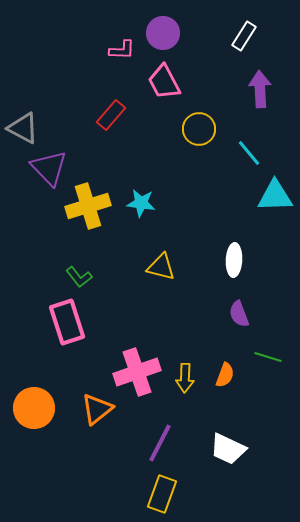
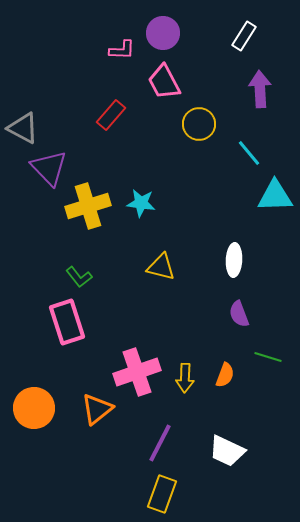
yellow circle: moved 5 px up
white trapezoid: moved 1 px left, 2 px down
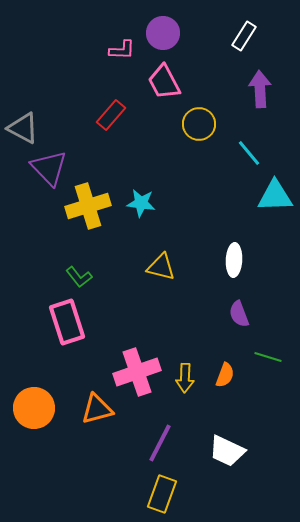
orange triangle: rotated 24 degrees clockwise
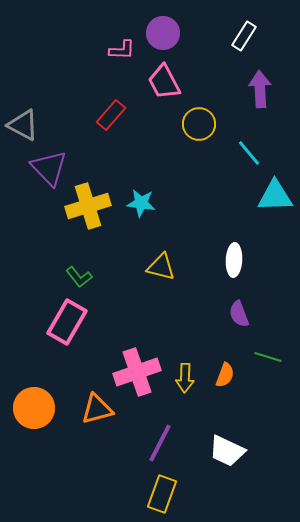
gray triangle: moved 3 px up
pink rectangle: rotated 48 degrees clockwise
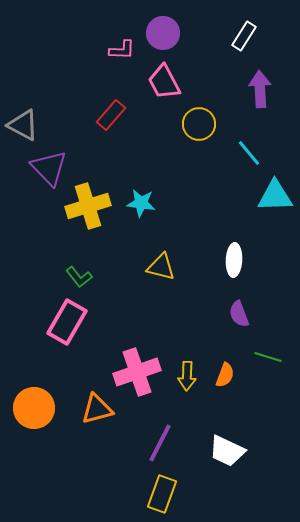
yellow arrow: moved 2 px right, 2 px up
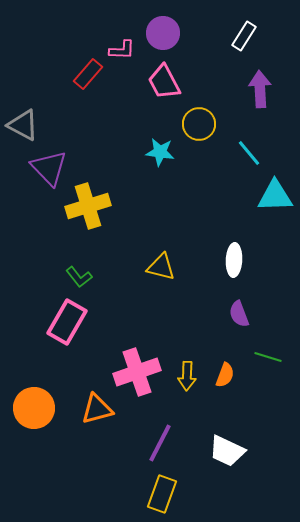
red rectangle: moved 23 px left, 41 px up
cyan star: moved 19 px right, 51 px up
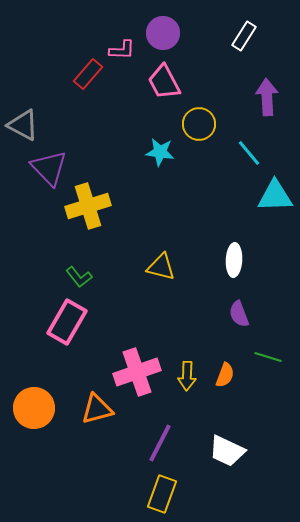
purple arrow: moved 7 px right, 8 px down
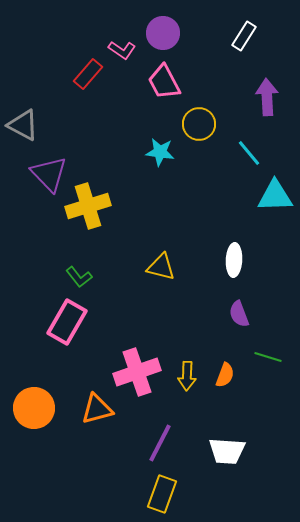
pink L-shape: rotated 32 degrees clockwise
purple triangle: moved 6 px down
white trapezoid: rotated 21 degrees counterclockwise
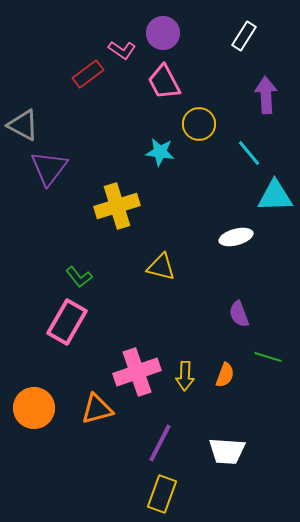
red rectangle: rotated 12 degrees clockwise
purple arrow: moved 1 px left, 2 px up
purple triangle: moved 6 px up; rotated 21 degrees clockwise
yellow cross: moved 29 px right
white ellipse: moved 2 px right, 23 px up; rotated 72 degrees clockwise
yellow arrow: moved 2 px left
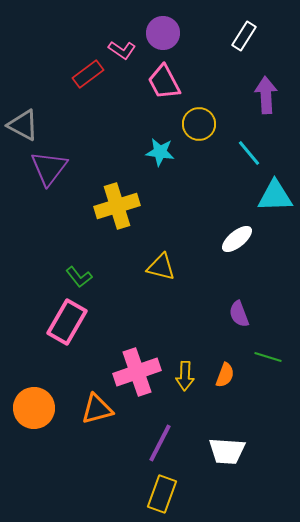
white ellipse: moved 1 px right, 2 px down; rotated 24 degrees counterclockwise
